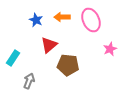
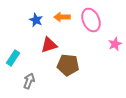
red triangle: rotated 24 degrees clockwise
pink star: moved 5 px right, 5 px up
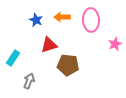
pink ellipse: rotated 20 degrees clockwise
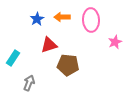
blue star: moved 1 px right, 1 px up; rotated 16 degrees clockwise
pink star: moved 2 px up
gray arrow: moved 2 px down
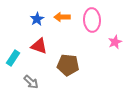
pink ellipse: moved 1 px right
red triangle: moved 10 px left, 1 px down; rotated 36 degrees clockwise
gray arrow: moved 2 px right, 1 px up; rotated 112 degrees clockwise
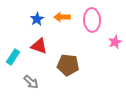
cyan rectangle: moved 1 px up
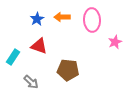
brown pentagon: moved 5 px down
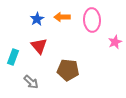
red triangle: rotated 30 degrees clockwise
cyan rectangle: rotated 14 degrees counterclockwise
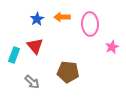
pink ellipse: moved 2 px left, 4 px down
pink star: moved 3 px left, 5 px down
red triangle: moved 4 px left
cyan rectangle: moved 1 px right, 2 px up
brown pentagon: moved 2 px down
gray arrow: moved 1 px right
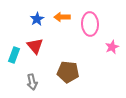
gray arrow: rotated 35 degrees clockwise
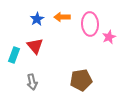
pink star: moved 3 px left, 10 px up
brown pentagon: moved 13 px right, 8 px down; rotated 15 degrees counterclockwise
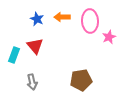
blue star: rotated 16 degrees counterclockwise
pink ellipse: moved 3 px up
